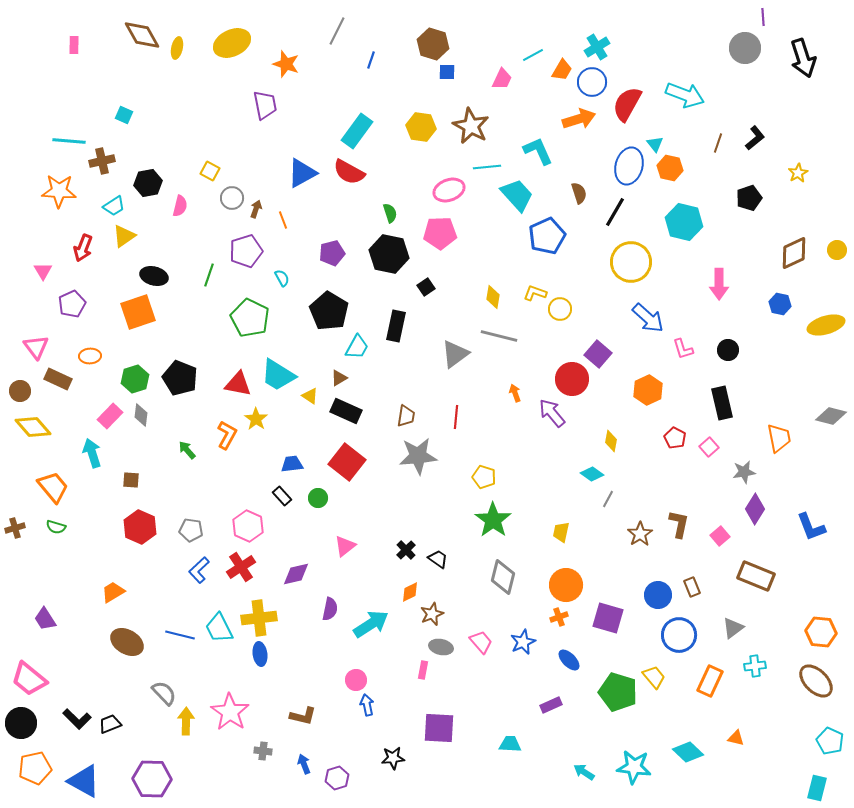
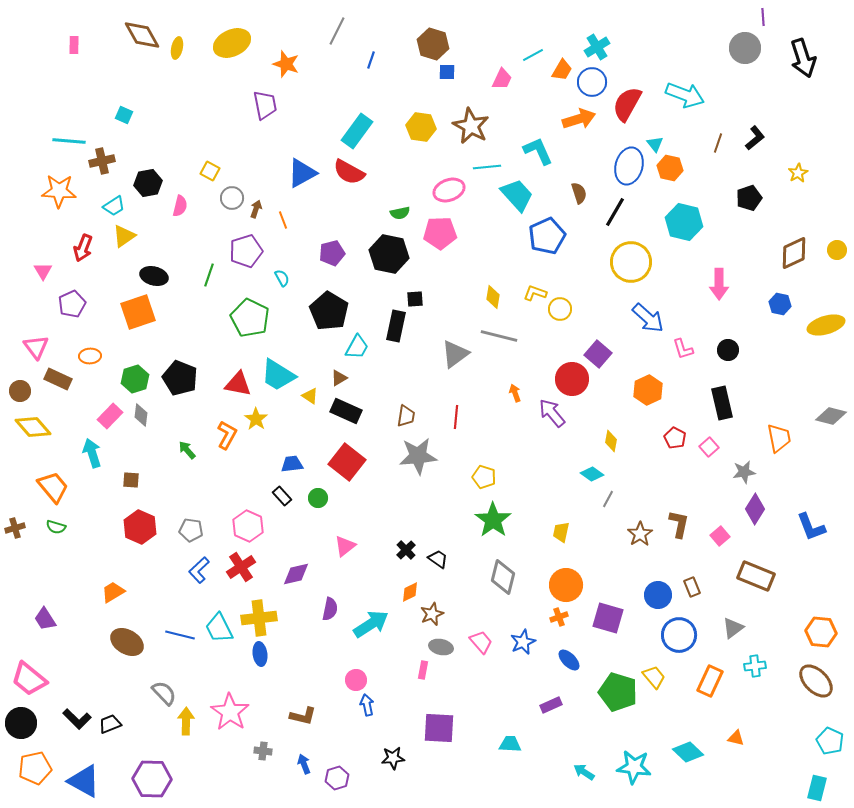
green semicircle at (390, 213): moved 10 px right; rotated 96 degrees clockwise
black square at (426, 287): moved 11 px left, 12 px down; rotated 30 degrees clockwise
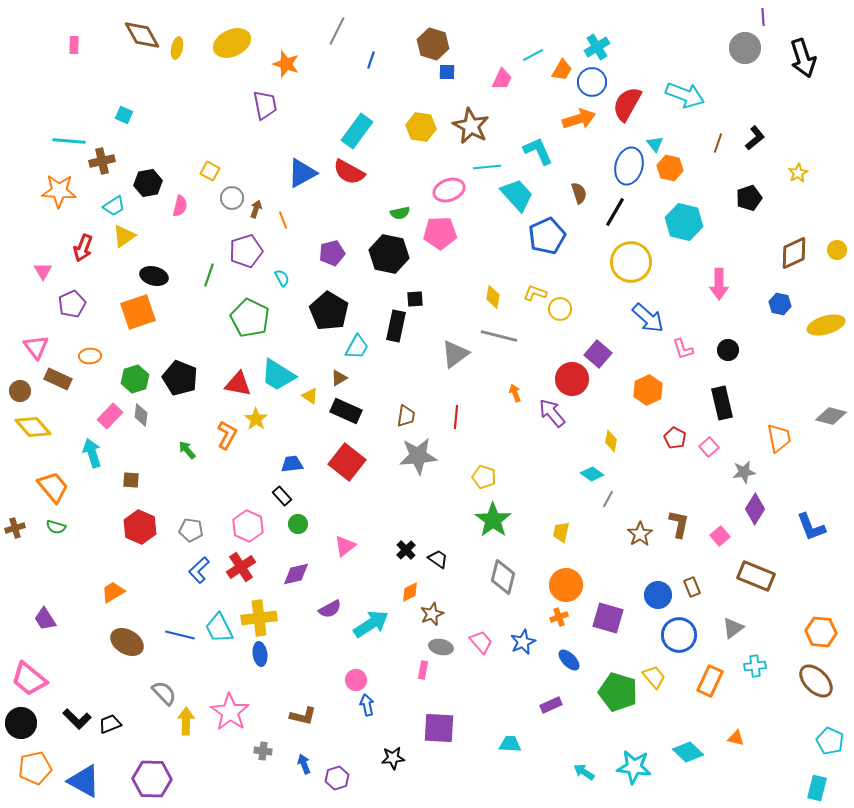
green circle at (318, 498): moved 20 px left, 26 px down
purple semicircle at (330, 609): rotated 50 degrees clockwise
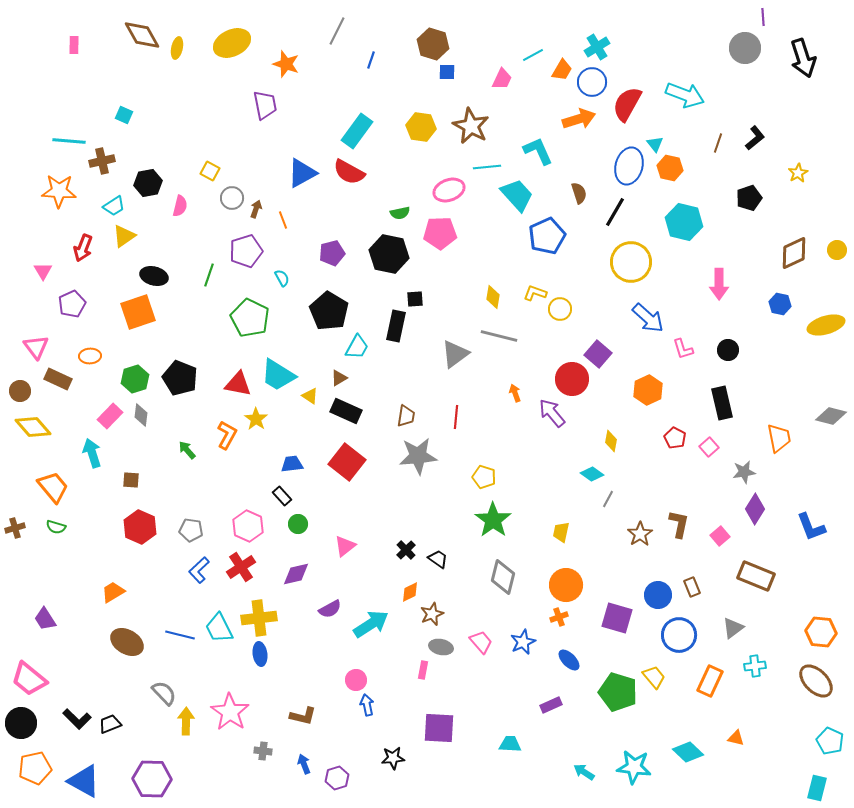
purple square at (608, 618): moved 9 px right
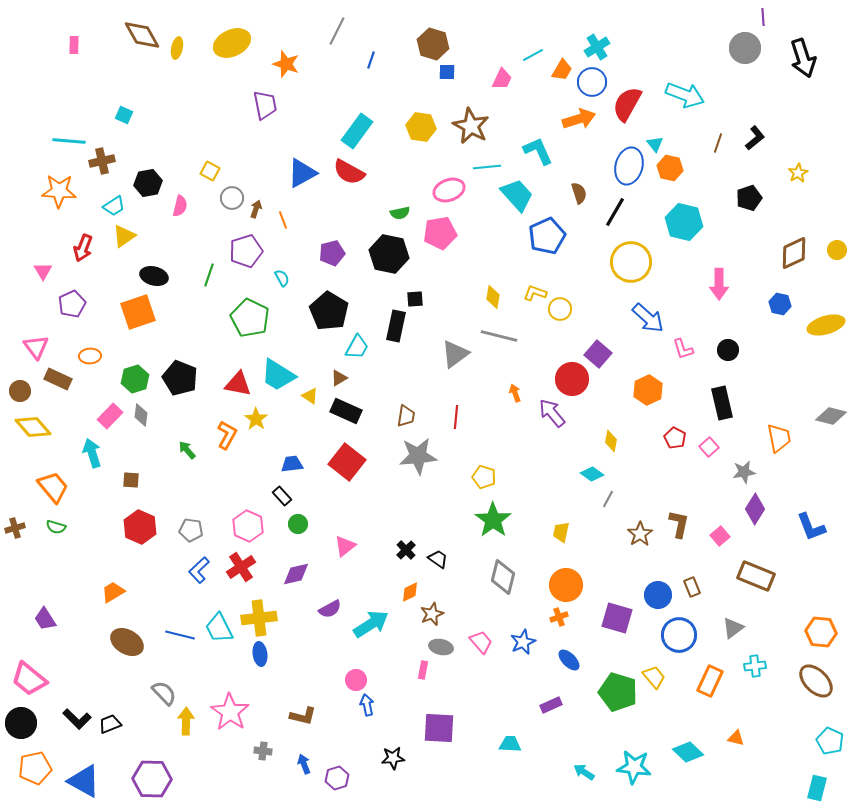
pink pentagon at (440, 233): rotated 8 degrees counterclockwise
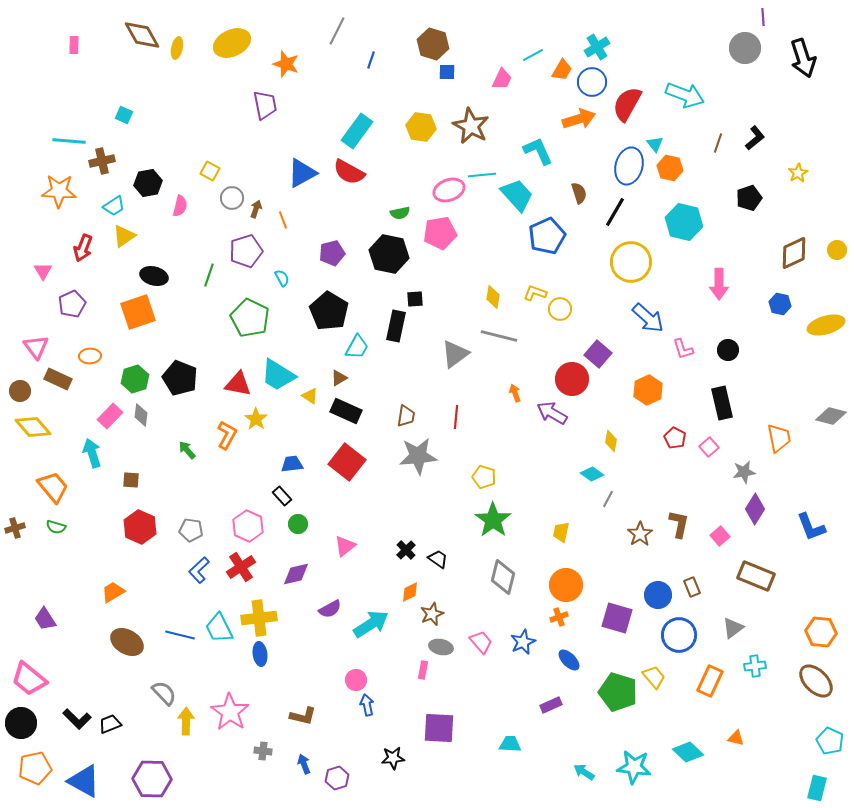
cyan line at (487, 167): moved 5 px left, 8 px down
purple arrow at (552, 413): rotated 20 degrees counterclockwise
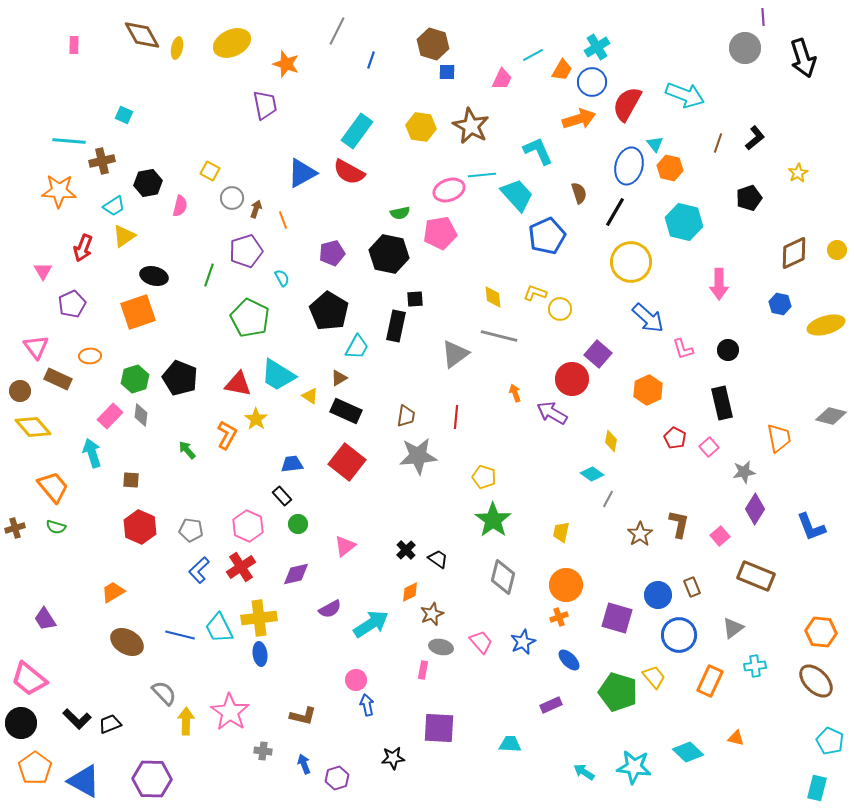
yellow diamond at (493, 297): rotated 15 degrees counterclockwise
orange pentagon at (35, 768): rotated 24 degrees counterclockwise
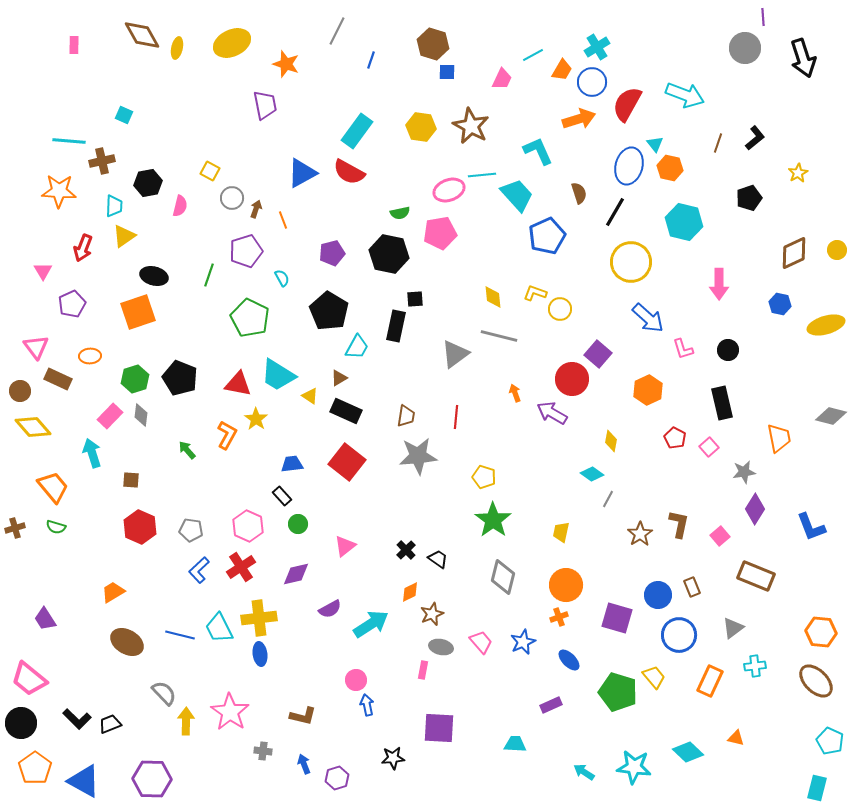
cyan trapezoid at (114, 206): rotated 55 degrees counterclockwise
cyan trapezoid at (510, 744): moved 5 px right
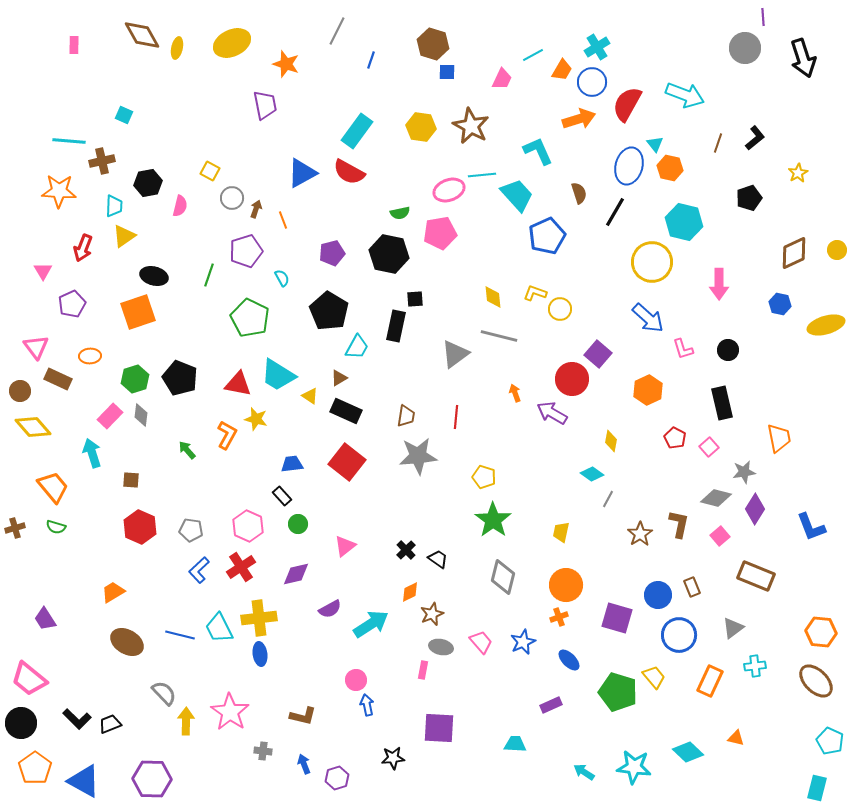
yellow circle at (631, 262): moved 21 px right
gray diamond at (831, 416): moved 115 px left, 82 px down
yellow star at (256, 419): rotated 20 degrees counterclockwise
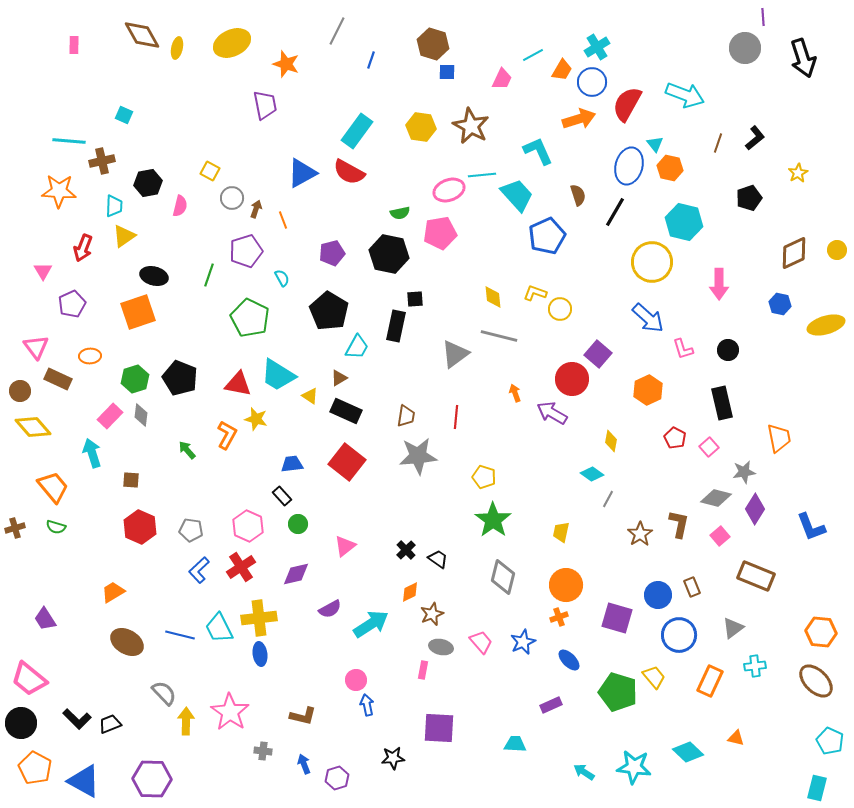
brown semicircle at (579, 193): moved 1 px left, 2 px down
orange pentagon at (35, 768): rotated 8 degrees counterclockwise
